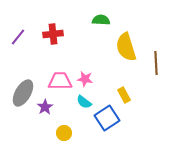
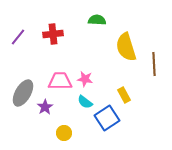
green semicircle: moved 4 px left
brown line: moved 2 px left, 1 px down
cyan semicircle: moved 1 px right
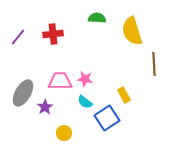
green semicircle: moved 2 px up
yellow semicircle: moved 6 px right, 16 px up
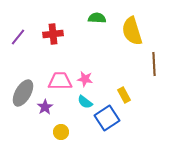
yellow circle: moved 3 px left, 1 px up
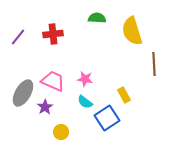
pink trapezoid: moved 7 px left; rotated 25 degrees clockwise
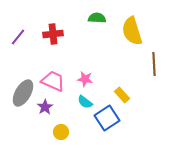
yellow rectangle: moved 2 px left; rotated 14 degrees counterclockwise
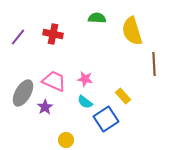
red cross: rotated 18 degrees clockwise
pink trapezoid: moved 1 px right
yellow rectangle: moved 1 px right, 1 px down
blue square: moved 1 px left, 1 px down
yellow circle: moved 5 px right, 8 px down
